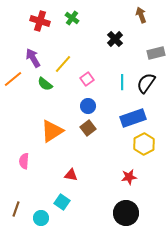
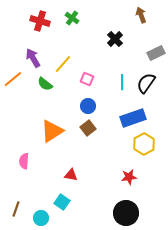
gray rectangle: rotated 12 degrees counterclockwise
pink square: rotated 32 degrees counterclockwise
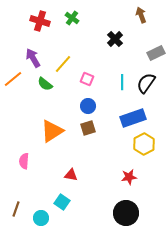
brown square: rotated 21 degrees clockwise
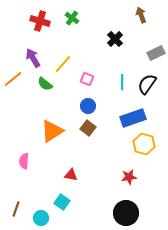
black semicircle: moved 1 px right, 1 px down
brown square: rotated 35 degrees counterclockwise
yellow hexagon: rotated 15 degrees counterclockwise
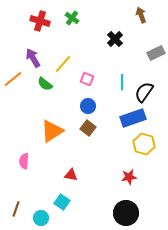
black semicircle: moved 3 px left, 8 px down
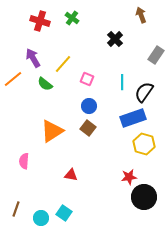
gray rectangle: moved 2 px down; rotated 30 degrees counterclockwise
blue circle: moved 1 px right
cyan square: moved 2 px right, 11 px down
black circle: moved 18 px right, 16 px up
